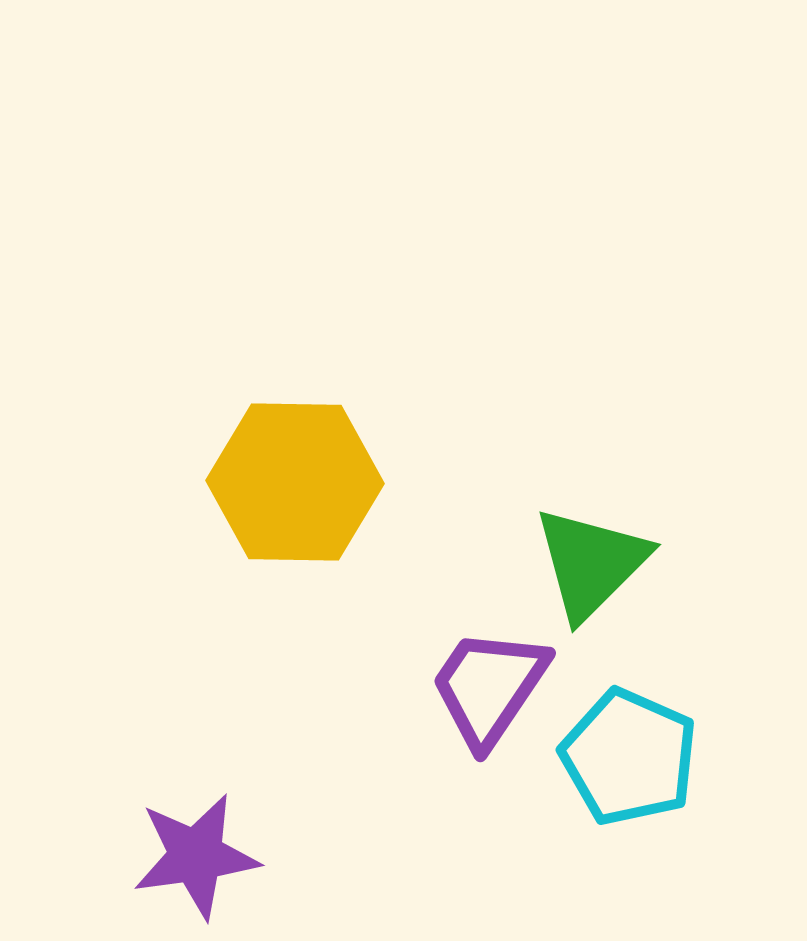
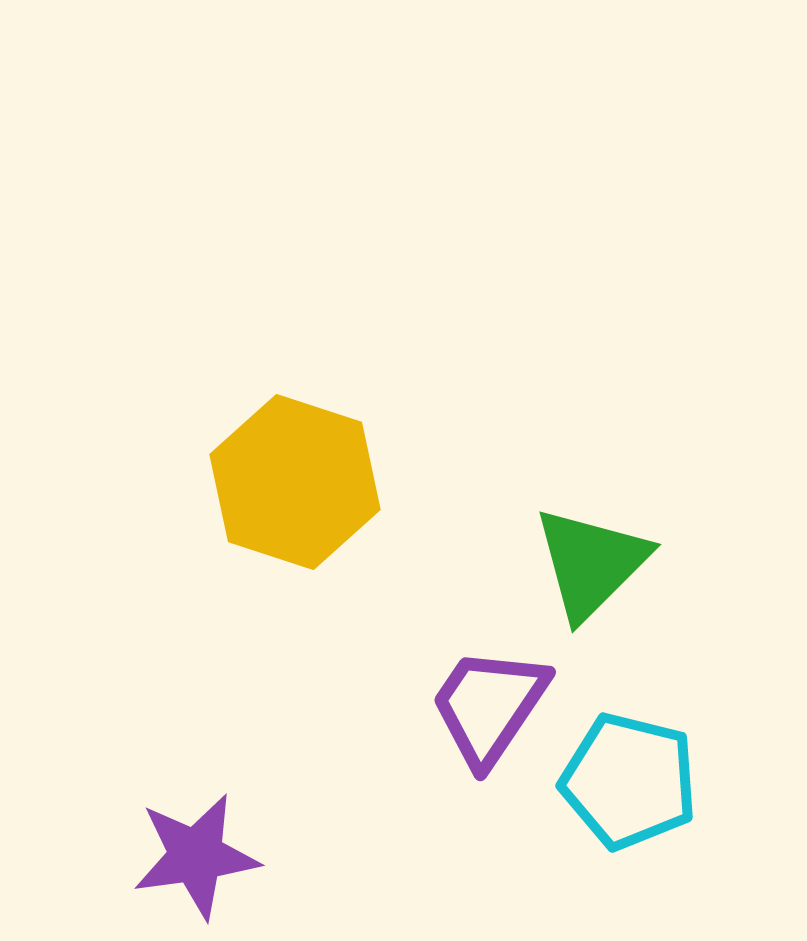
yellow hexagon: rotated 17 degrees clockwise
purple trapezoid: moved 19 px down
cyan pentagon: moved 24 px down; rotated 10 degrees counterclockwise
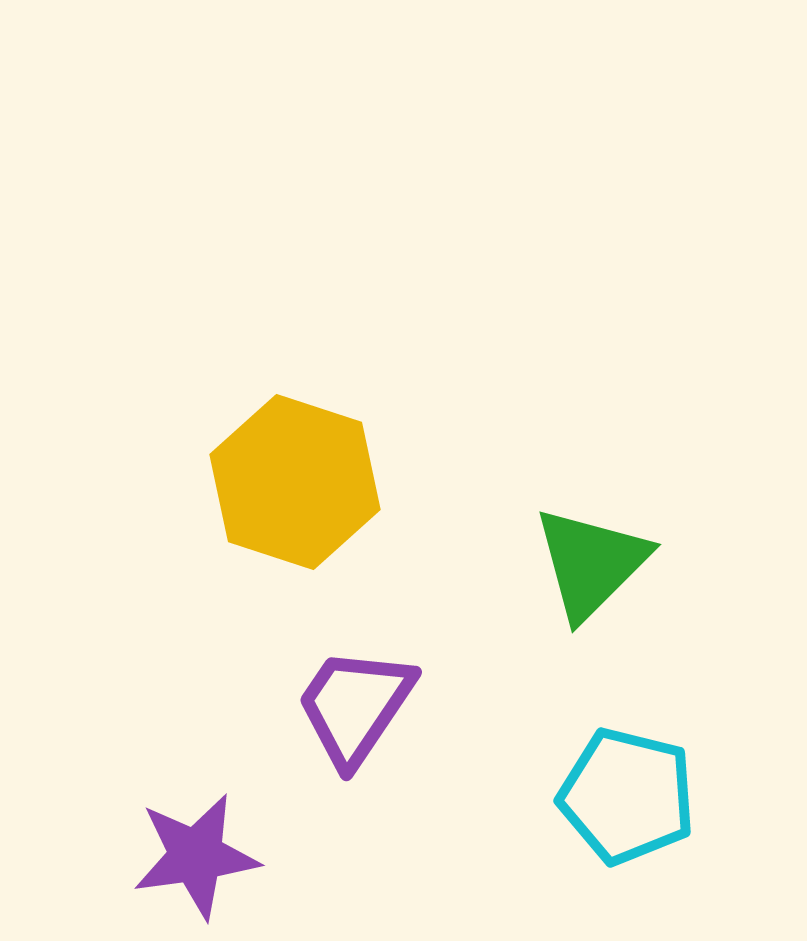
purple trapezoid: moved 134 px left
cyan pentagon: moved 2 px left, 15 px down
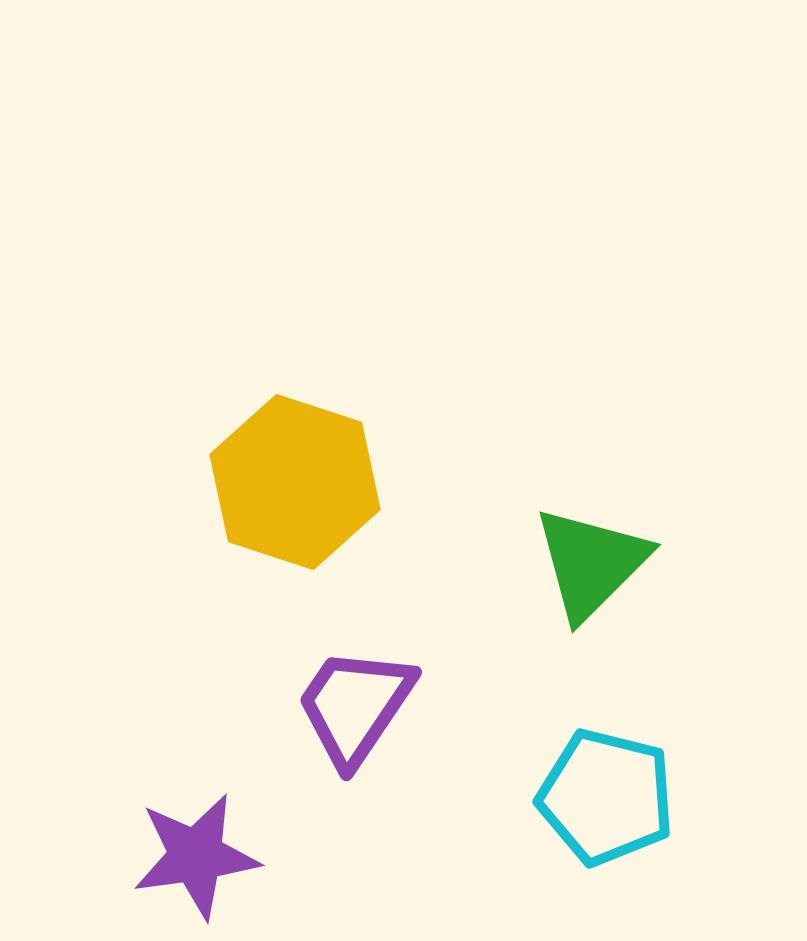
cyan pentagon: moved 21 px left, 1 px down
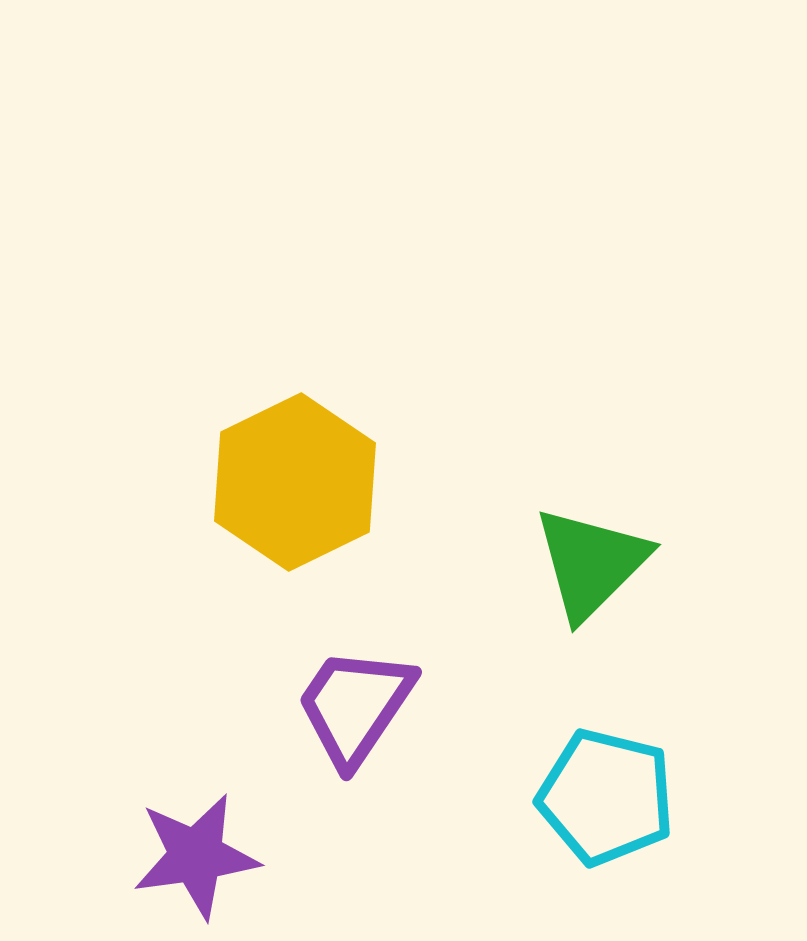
yellow hexagon: rotated 16 degrees clockwise
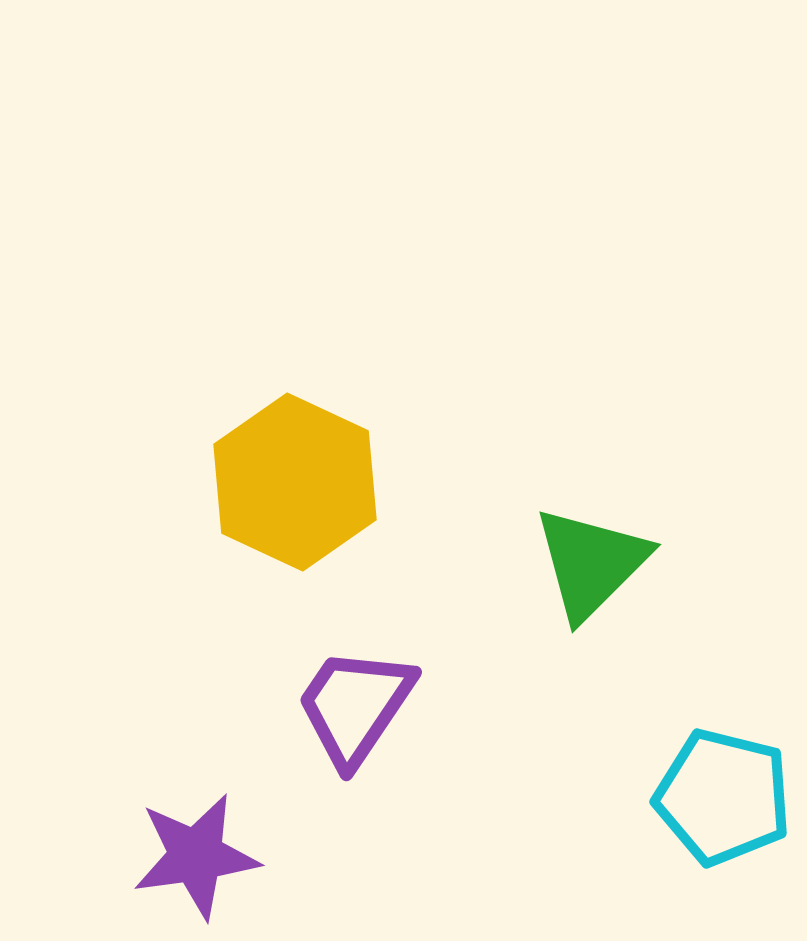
yellow hexagon: rotated 9 degrees counterclockwise
cyan pentagon: moved 117 px right
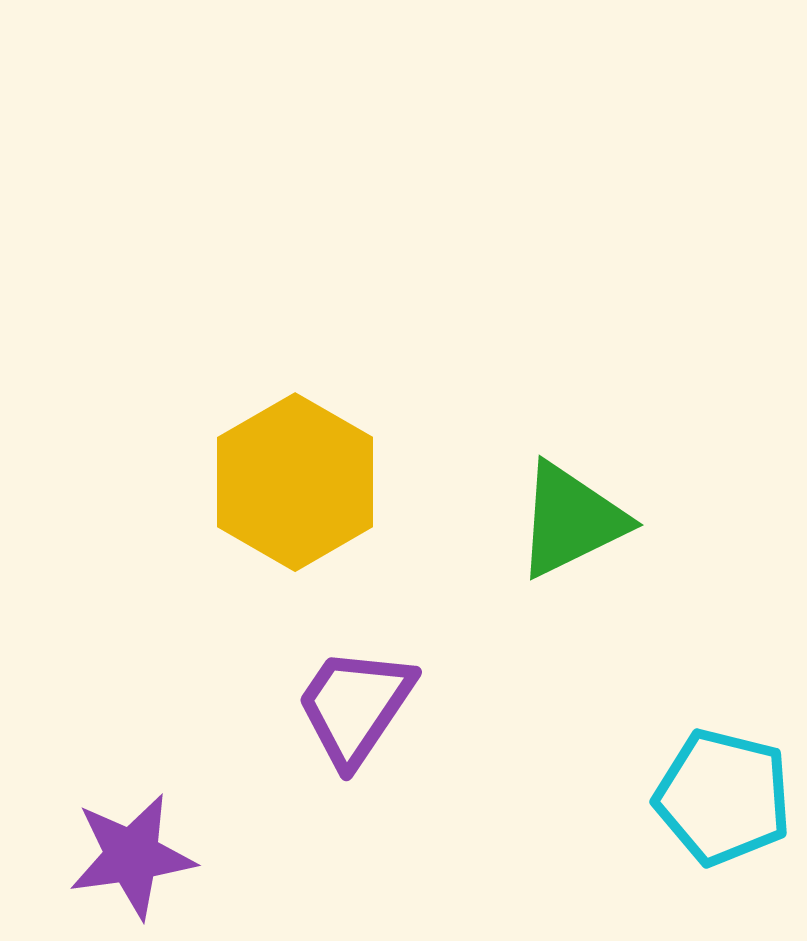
yellow hexagon: rotated 5 degrees clockwise
green triangle: moved 20 px left, 43 px up; rotated 19 degrees clockwise
purple star: moved 64 px left
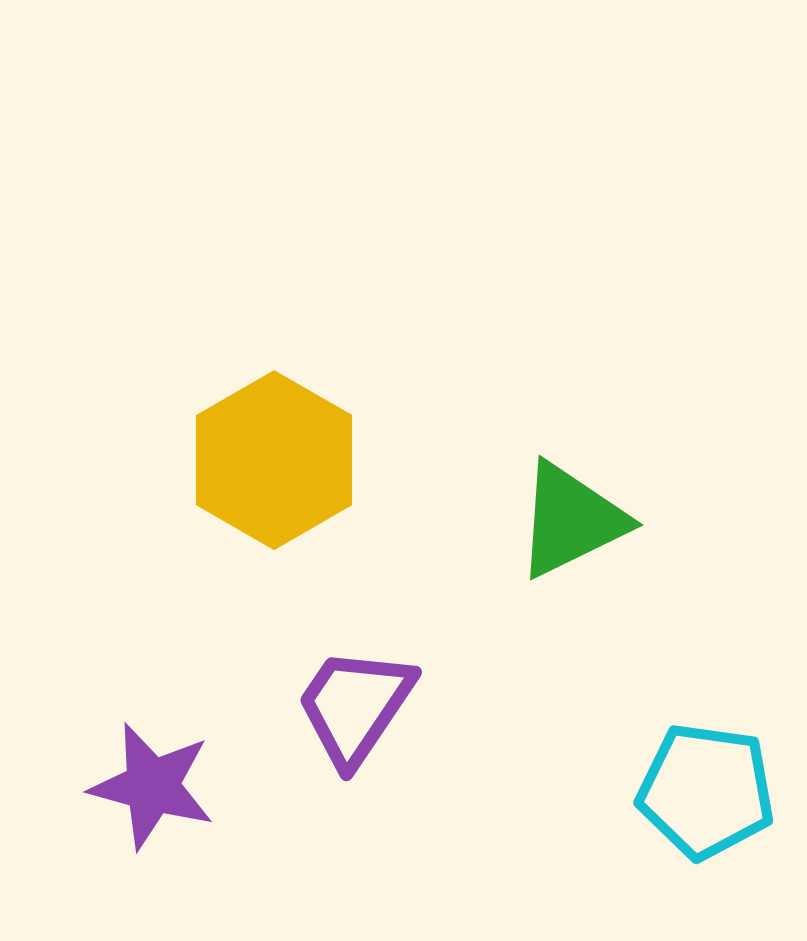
yellow hexagon: moved 21 px left, 22 px up
cyan pentagon: moved 17 px left, 6 px up; rotated 6 degrees counterclockwise
purple star: moved 20 px right, 70 px up; rotated 23 degrees clockwise
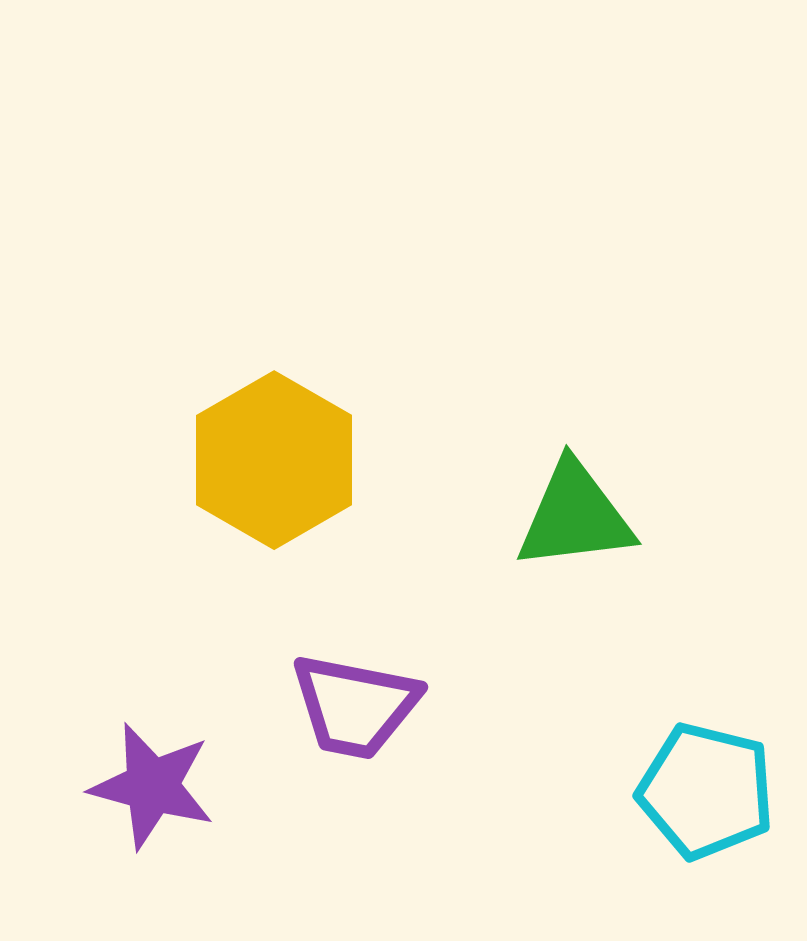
green triangle: moved 4 px right, 4 px up; rotated 19 degrees clockwise
purple trapezoid: rotated 113 degrees counterclockwise
cyan pentagon: rotated 6 degrees clockwise
